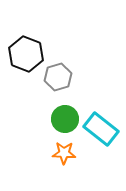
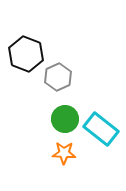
gray hexagon: rotated 8 degrees counterclockwise
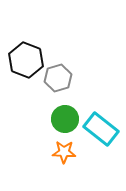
black hexagon: moved 6 px down
gray hexagon: moved 1 px down; rotated 8 degrees clockwise
orange star: moved 1 px up
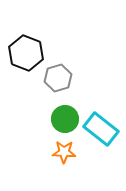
black hexagon: moved 7 px up
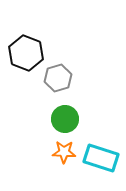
cyan rectangle: moved 29 px down; rotated 20 degrees counterclockwise
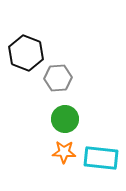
gray hexagon: rotated 12 degrees clockwise
cyan rectangle: rotated 12 degrees counterclockwise
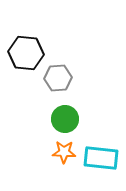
black hexagon: rotated 16 degrees counterclockwise
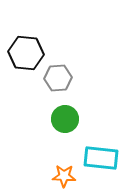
orange star: moved 24 px down
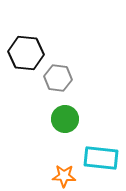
gray hexagon: rotated 12 degrees clockwise
